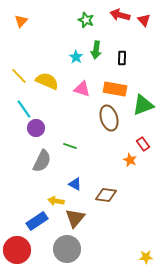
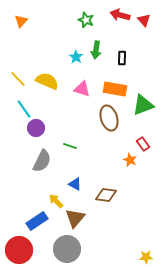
yellow line: moved 1 px left, 3 px down
yellow arrow: rotated 35 degrees clockwise
red circle: moved 2 px right
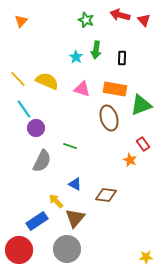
green triangle: moved 2 px left
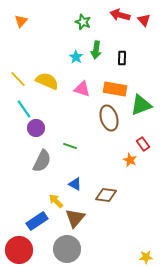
green star: moved 3 px left, 2 px down
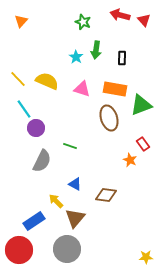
blue rectangle: moved 3 px left
